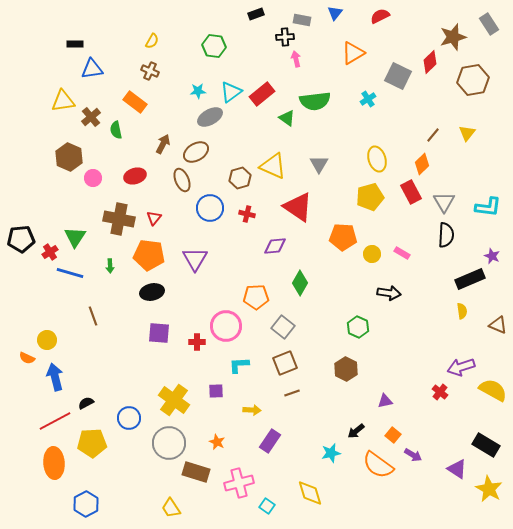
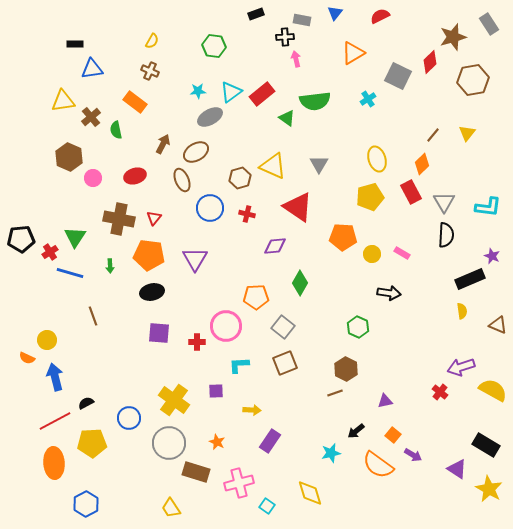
brown line at (292, 393): moved 43 px right
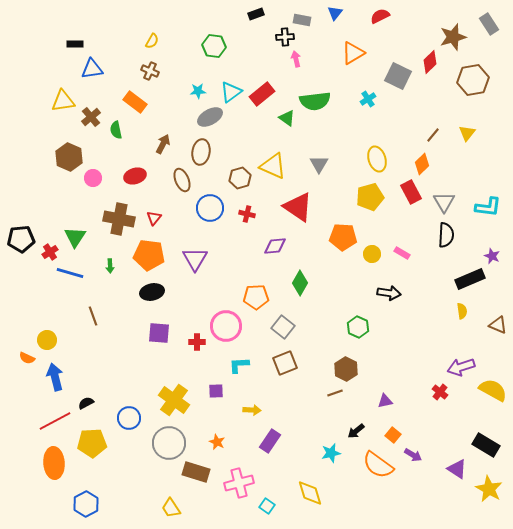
brown ellipse at (196, 152): moved 5 px right; rotated 50 degrees counterclockwise
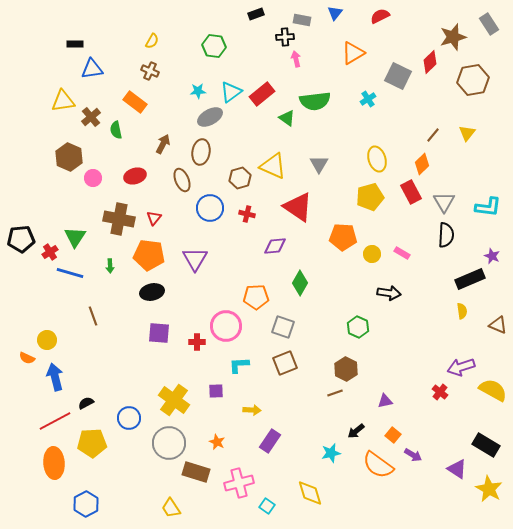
gray square at (283, 327): rotated 20 degrees counterclockwise
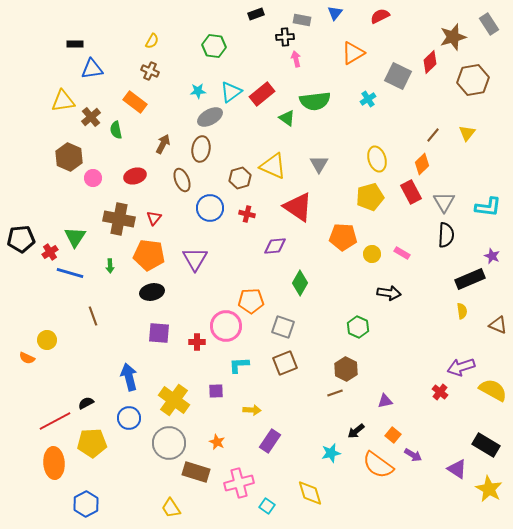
brown ellipse at (201, 152): moved 3 px up
orange pentagon at (256, 297): moved 5 px left, 4 px down
blue arrow at (55, 377): moved 74 px right
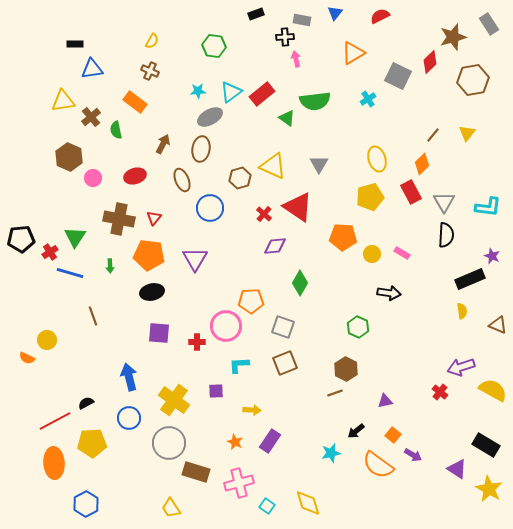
red cross at (247, 214): moved 17 px right; rotated 28 degrees clockwise
orange star at (217, 442): moved 18 px right
yellow diamond at (310, 493): moved 2 px left, 10 px down
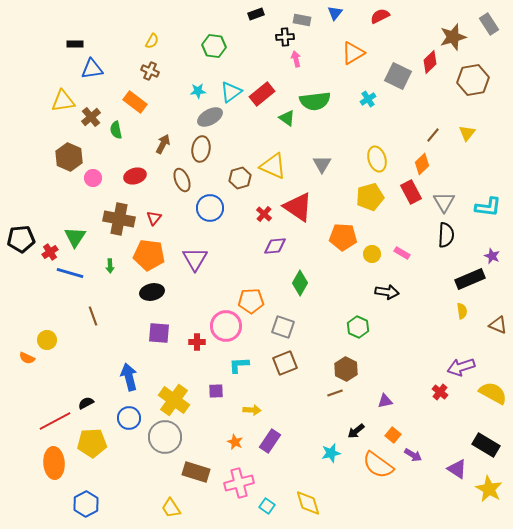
gray triangle at (319, 164): moved 3 px right
black arrow at (389, 293): moved 2 px left, 1 px up
yellow semicircle at (493, 390): moved 3 px down
gray circle at (169, 443): moved 4 px left, 6 px up
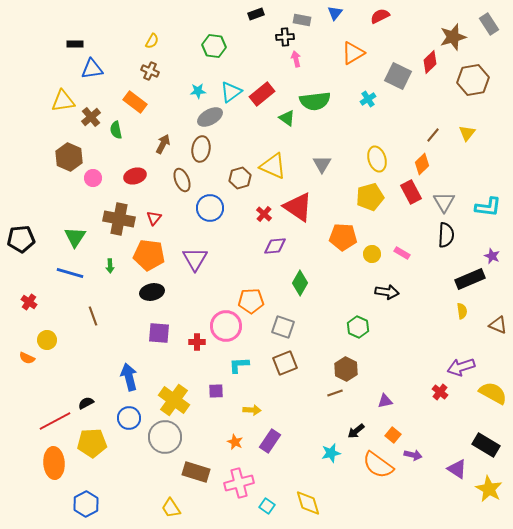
red cross at (50, 252): moved 21 px left, 50 px down; rotated 21 degrees counterclockwise
purple arrow at (413, 455): rotated 18 degrees counterclockwise
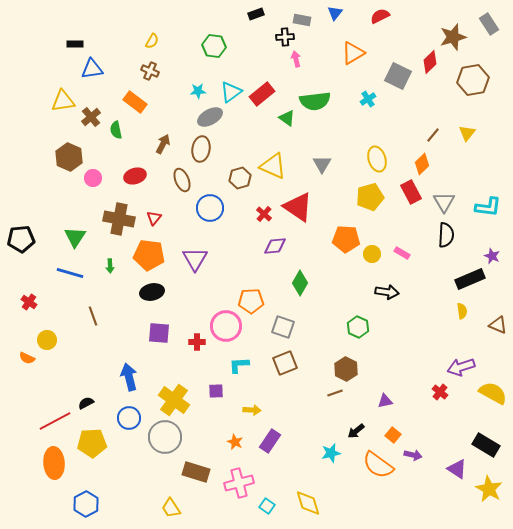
orange pentagon at (343, 237): moved 3 px right, 2 px down
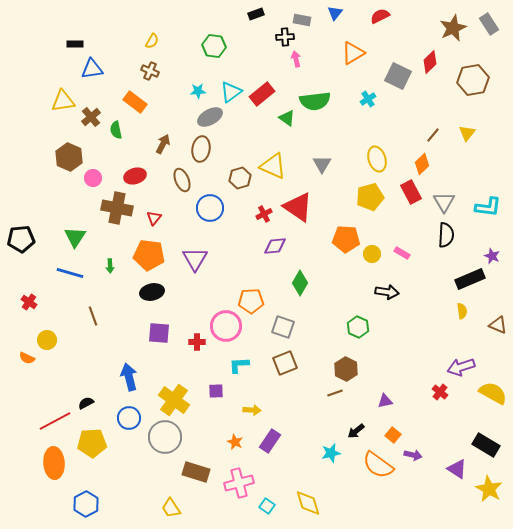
brown star at (453, 37): moved 9 px up; rotated 8 degrees counterclockwise
red cross at (264, 214): rotated 21 degrees clockwise
brown cross at (119, 219): moved 2 px left, 11 px up
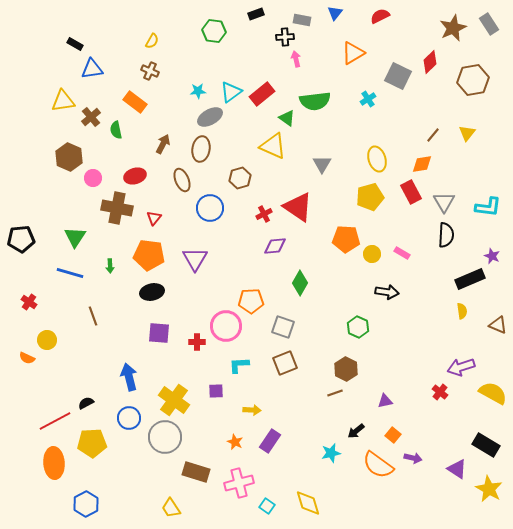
black rectangle at (75, 44): rotated 28 degrees clockwise
green hexagon at (214, 46): moved 15 px up
orange diamond at (422, 164): rotated 35 degrees clockwise
yellow triangle at (273, 166): moved 20 px up
purple arrow at (413, 455): moved 3 px down
